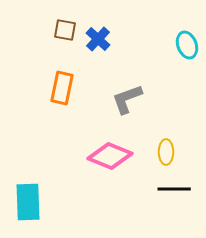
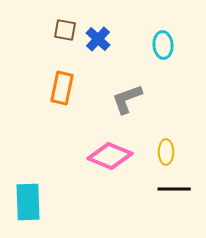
cyan ellipse: moved 24 px left; rotated 16 degrees clockwise
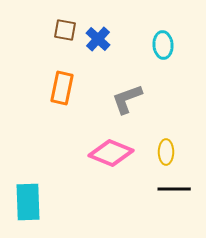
pink diamond: moved 1 px right, 3 px up
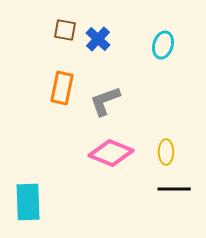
cyan ellipse: rotated 20 degrees clockwise
gray L-shape: moved 22 px left, 2 px down
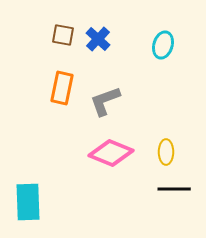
brown square: moved 2 px left, 5 px down
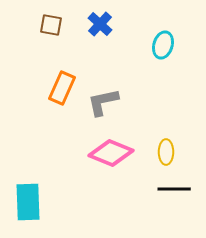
brown square: moved 12 px left, 10 px up
blue cross: moved 2 px right, 15 px up
orange rectangle: rotated 12 degrees clockwise
gray L-shape: moved 2 px left, 1 px down; rotated 8 degrees clockwise
